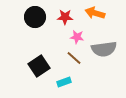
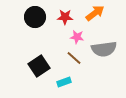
orange arrow: rotated 126 degrees clockwise
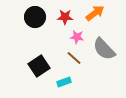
gray semicircle: rotated 55 degrees clockwise
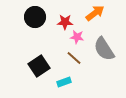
red star: moved 5 px down
gray semicircle: rotated 10 degrees clockwise
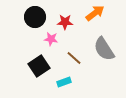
pink star: moved 26 px left, 2 px down
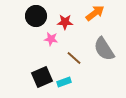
black circle: moved 1 px right, 1 px up
black square: moved 3 px right, 11 px down; rotated 10 degrees clockwise
